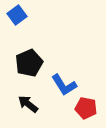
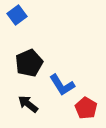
blue L-shape: moved 2 px left
red pentagon: rotated 20 degrees clockwise
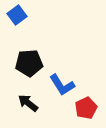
black pentagon: rotated 20 degrees clockwise
black arrow: moved 1 px up
red pentagon: rotated 15 degrees clockwise
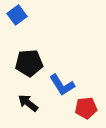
red pentagon: rotated 20 degrees clockwise
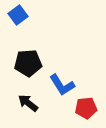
blue square: moved 1 px right
black pentagon: moved 1 px left
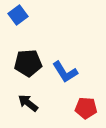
blue L-shape: moved 3 px right, 13 px up
red pentagon: rotated 10 degrees clockwise
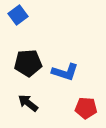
blue L-shape: rotated 40 degrees counterclockwise
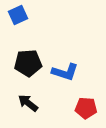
blue square: rotated 12 degrees clockwise
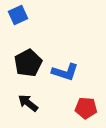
black pentagon: rotated 24 degrees counterclockwise
